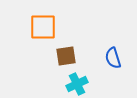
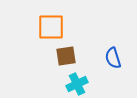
orange square: moved 8 px right
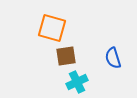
orange square: moved 1 px right, 1 px down; rotated 16 degrees clockwise
cyan cross: moved 2 px up
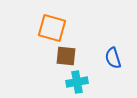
brown square: rotated 15 degrees clockwise
cyan cross: rotated 15 degrees clockwise
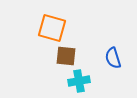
cyan cross: moved 2 px right, 1 px up
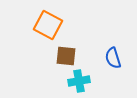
orange square: moved 4 px left, 3 px up; rotated 12 degrees clockwise
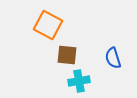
brown square: moved 1 px right, 1 px up
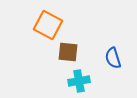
brown square: moved 1 px right, 3 px up
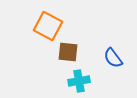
orange square: moved 1 px down
blue semicircle: rotated 20 degrees counterclockwise
